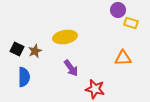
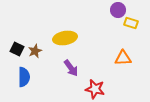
yellow ellipse: moved 1 px down
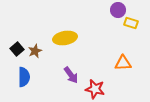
black square: rotated 24 degrees clockwise
orange triangle: moved 5 px down
purple arrow: moved 7 px down
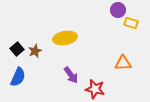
blue semicircle: moved 6 px left; rotated 24 degrees clockwise
